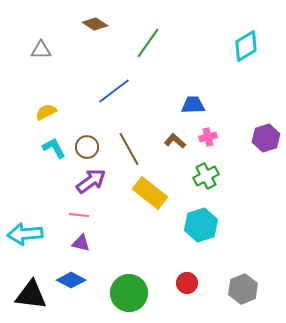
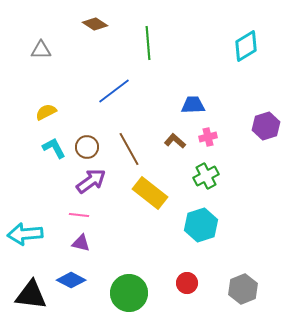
green line: rotated 40 degrees counterclockwise
purple hexagon: moved 12 px up
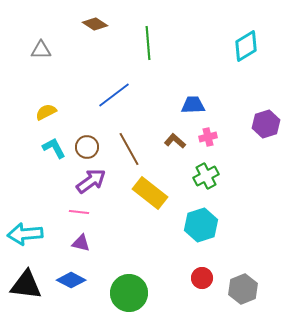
blue line: moved 4 px down
purple hexagon: moved 2 px up
pink line: moved 3 px up
red circle: moved 15 px right, 5 px up
black triangle: moved 5 px left, 10 px up
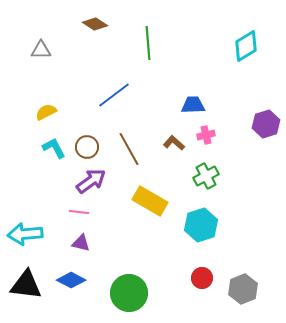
pink cross: moved 2 px left, 2 px up
brown L-shape: moved 1 px left, 2 px down
yellow rectangle: moved 8 px down; rotated 8 degrees counterclockwise
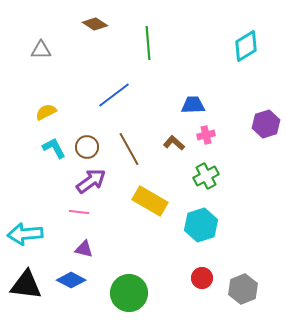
purple triangle: moved 3 px right, 6 px down
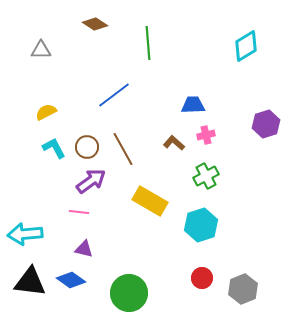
brown line: moved 6 px left
blue diamond: rotated 8 degrees clockwise
black triangle: moved 4 px right, 3 px up
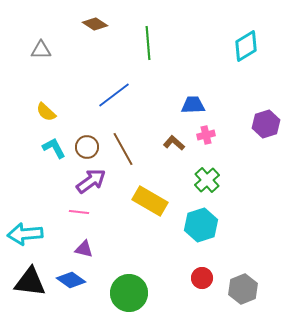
yellow semicircle: rotated 110 degrees counterclockwise
green cross: moved 1 px right, 4 px down; rotated 15 degrees counterclockwise
